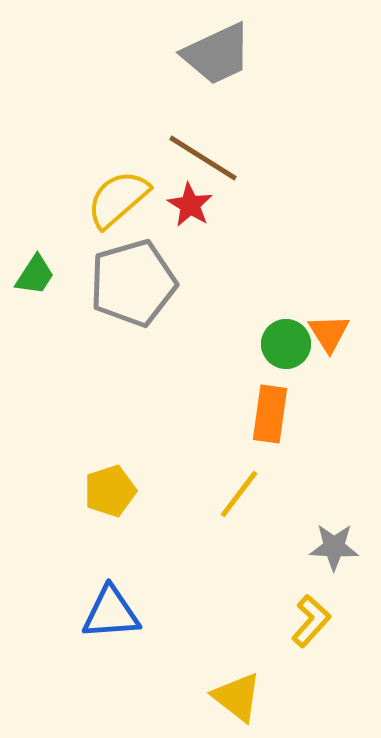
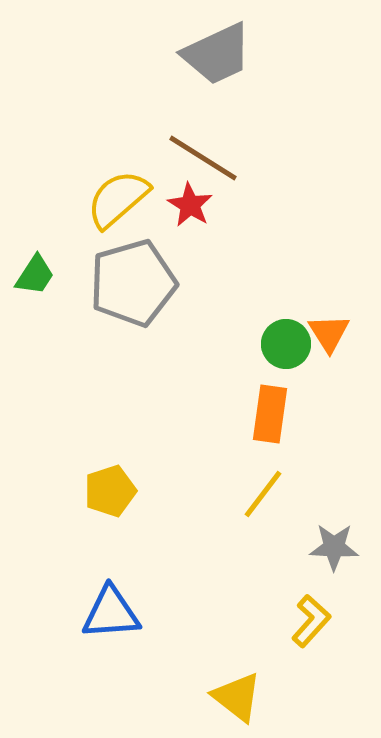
yellow line: moved 24 px right
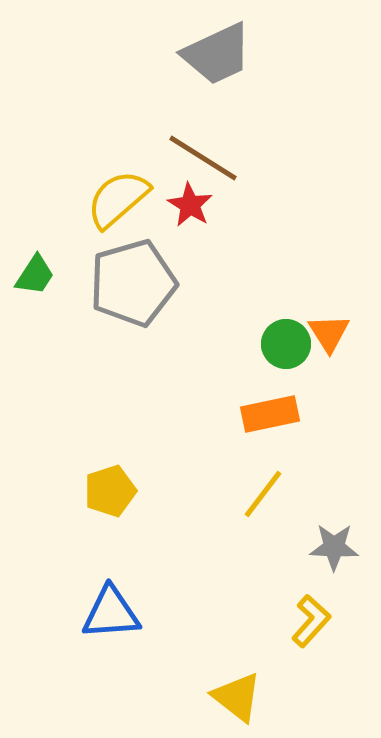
orange rectangle: rotated 70 degrees clockwise
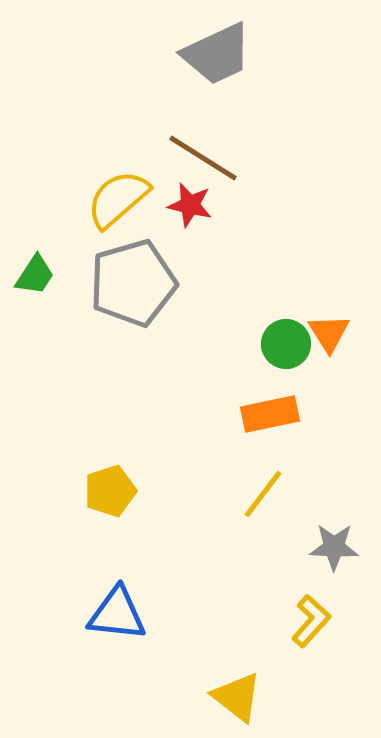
red star: rotated 18 degrees counterclockwise
blue triangle: moved 6 px right, 1 px down; rotated 10 degrees clockwise
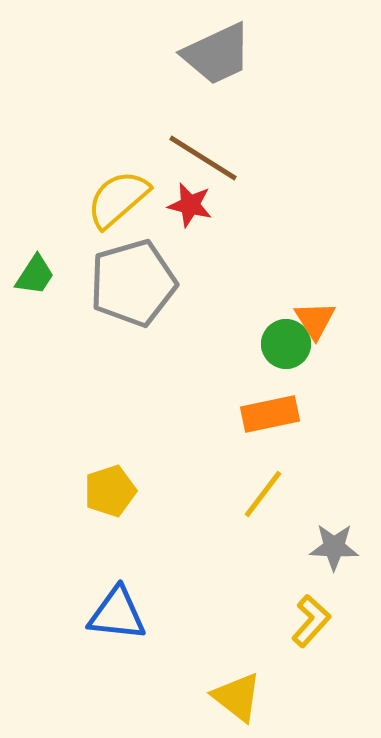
orange triangle: moved 14 px left, 13 px up
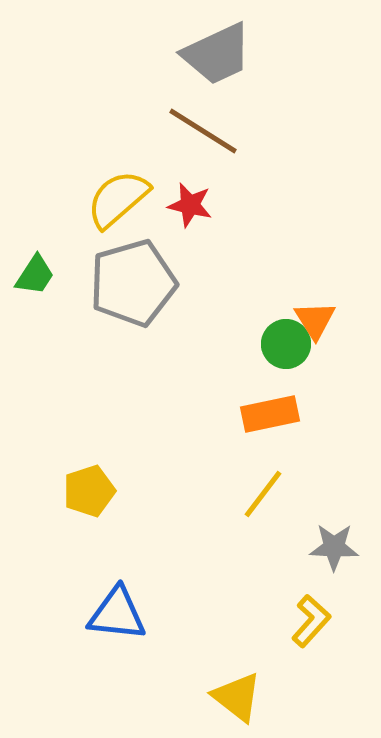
brown line: moved 27 px up
yellow pentagon: moved 21 px left
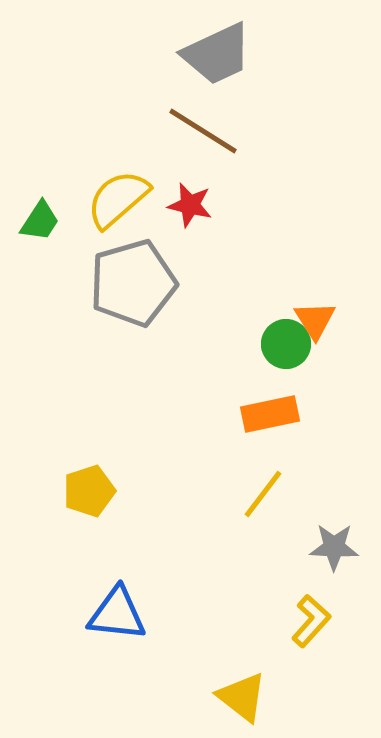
green trapezoid: moved 5 px right, 54 px up
yellow triangle: moved 5 px right
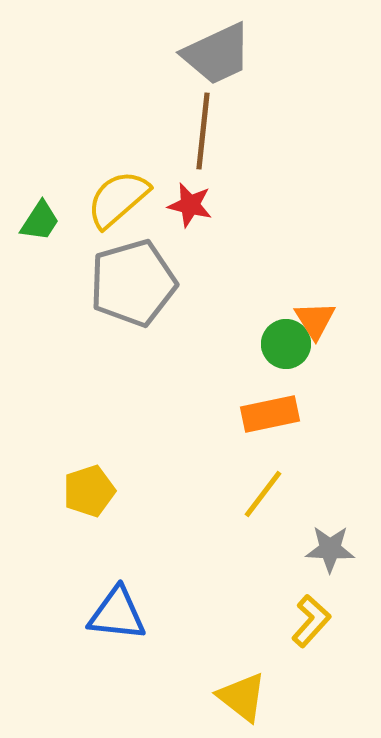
brown line: rotated 64 degrees clockwise
gray star: moved 4 px left, 2 px down
